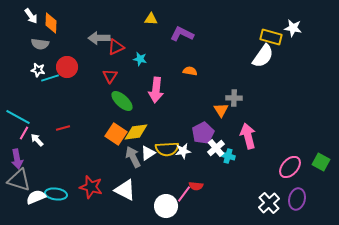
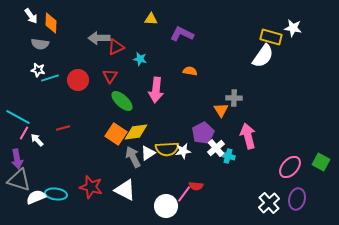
red circle at (67, 67): moved 11 px right, 13 px down
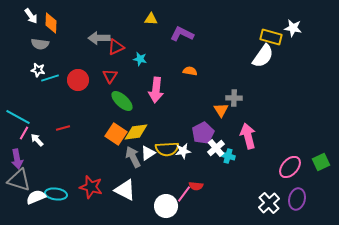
green square at (321, 162): rotated 36 degrees clockwise
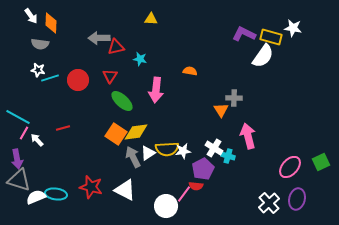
purple L-shape at (182, 34): moved 62 px right
red triangle at (116, 47): rotated 12 degrees clockwise
purple pentagon at (203, 133): moved 36 px down
white cross at (216, 148): moved 2 px left; rotated 18 degrees counterclockwise
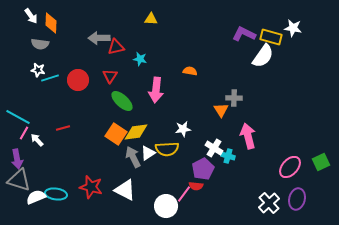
white star at (183, 151): moved 22 px up
